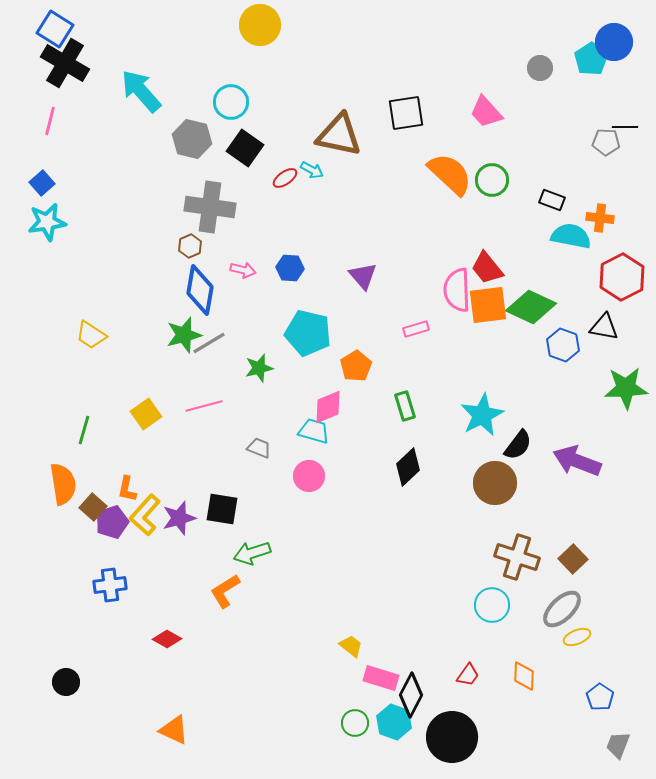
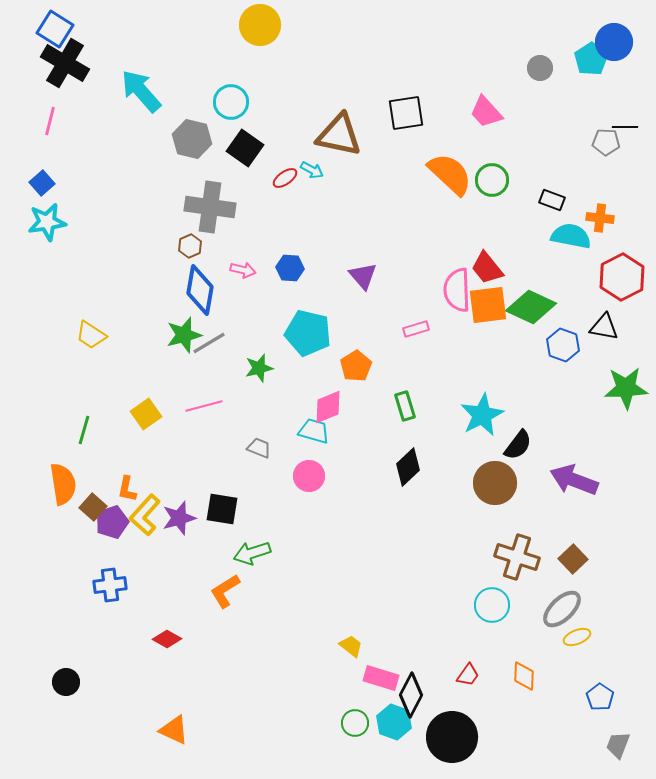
purple arrow at (577, 461): moved 3 px left, 19 px down
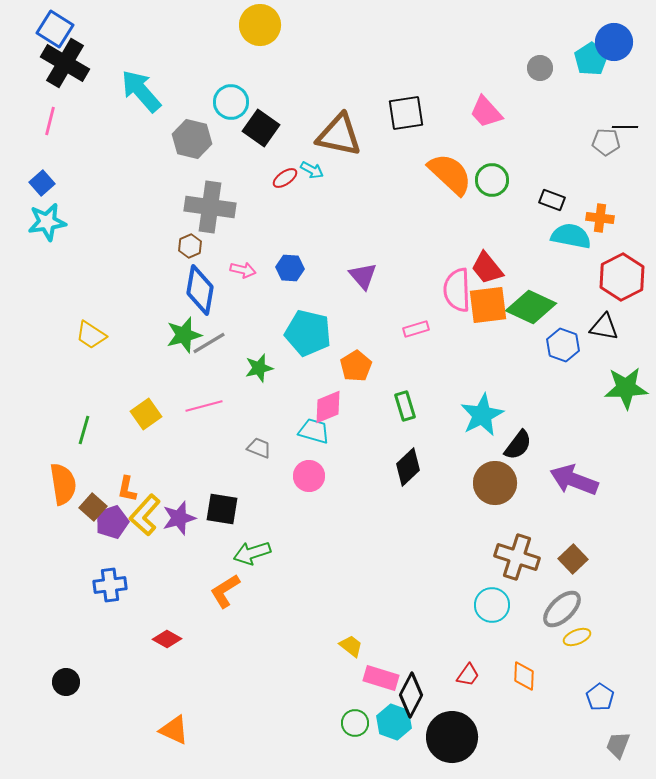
black square at (245, 148): moved 16 px right, 20 px up
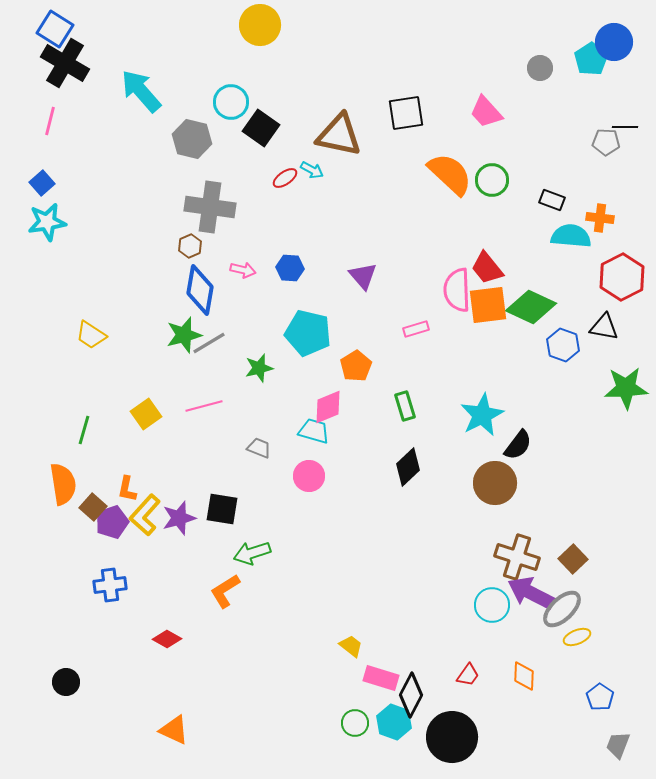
cyan semicircle at (571, 236): rotated 6 degrees counterclockwise
purple arrow at (574, 480): moved 43 px left, 113 px down; rotated 6 degrees clockwise
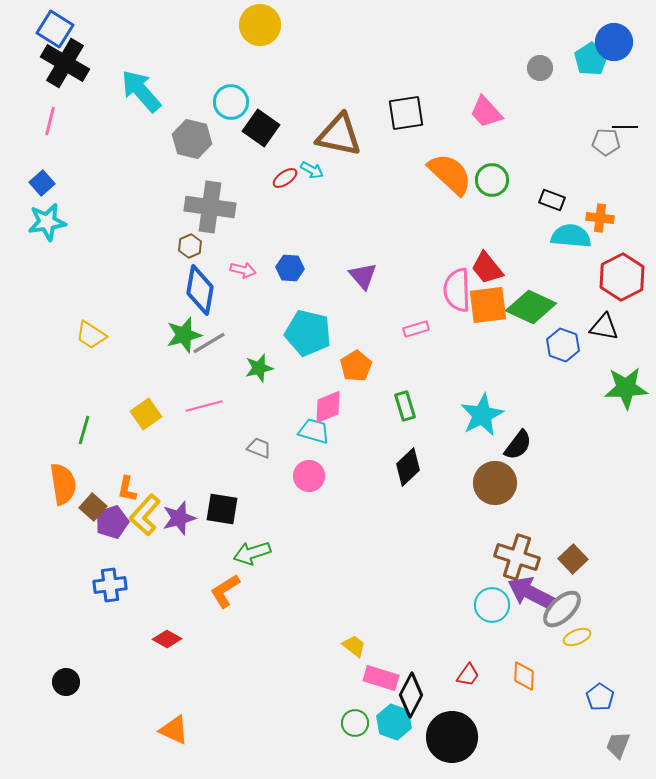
yellow trapezoid at (351, 646): moved 3 px right
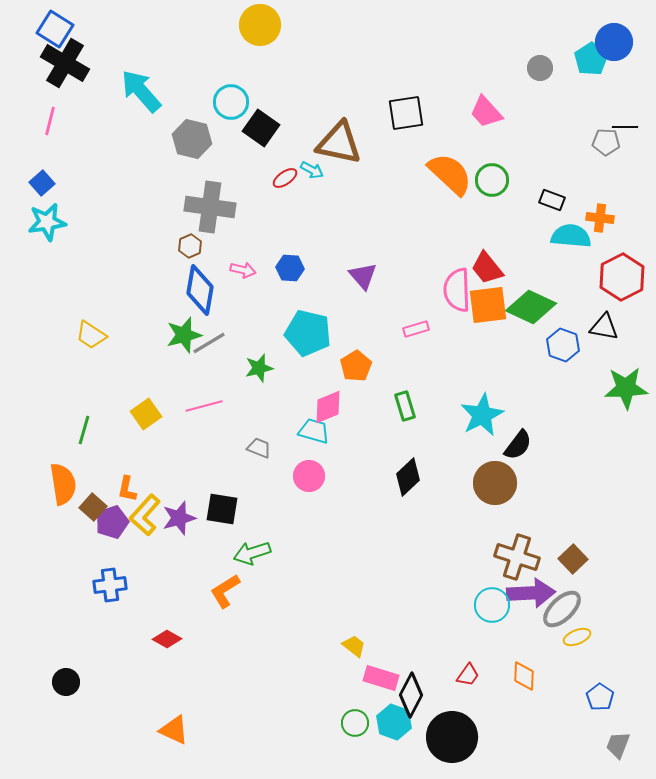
brown triangle at (339, 135): moved 8 px down
black diamond at (408, 467): moved 10 px down
purple arrow at (531, 593): rotated 150 degrees clockwise
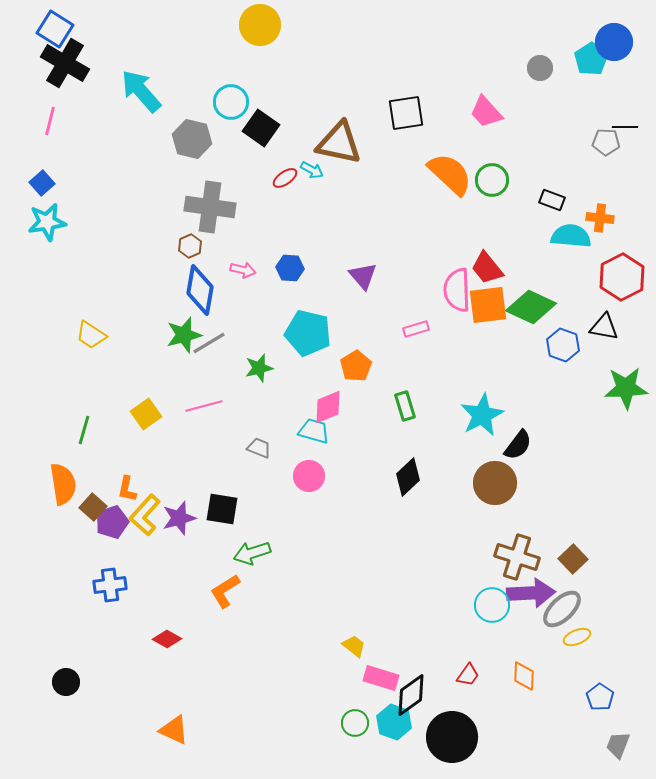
black diamond at (411, 695): rotated 27 degrees clockwise
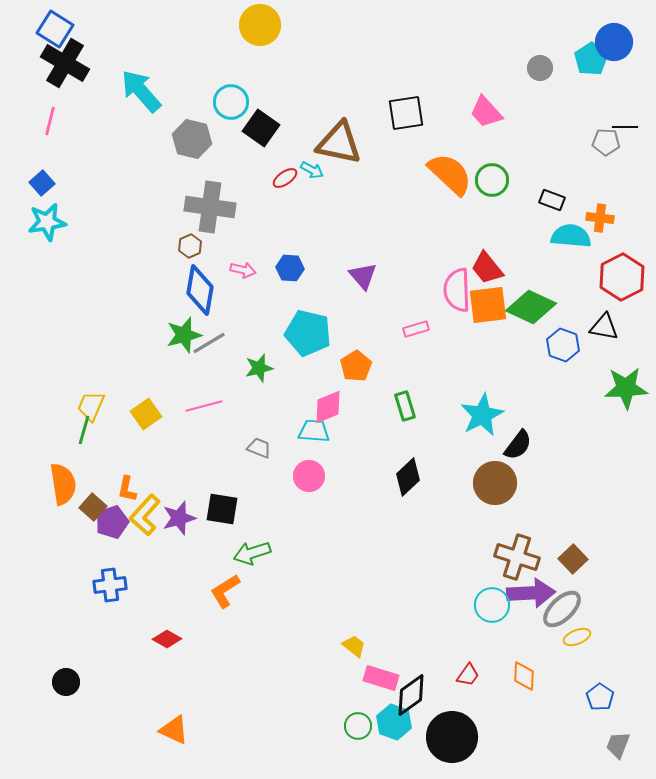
yellow trapezoid at (91, 335): moved 71 px down; rotated 80 degrees clockwise
cyan trapezoid at (314, 431): rotated 12 degrees counterclockwise
green circle at (355, 723): moved 3 px right, 3 px down
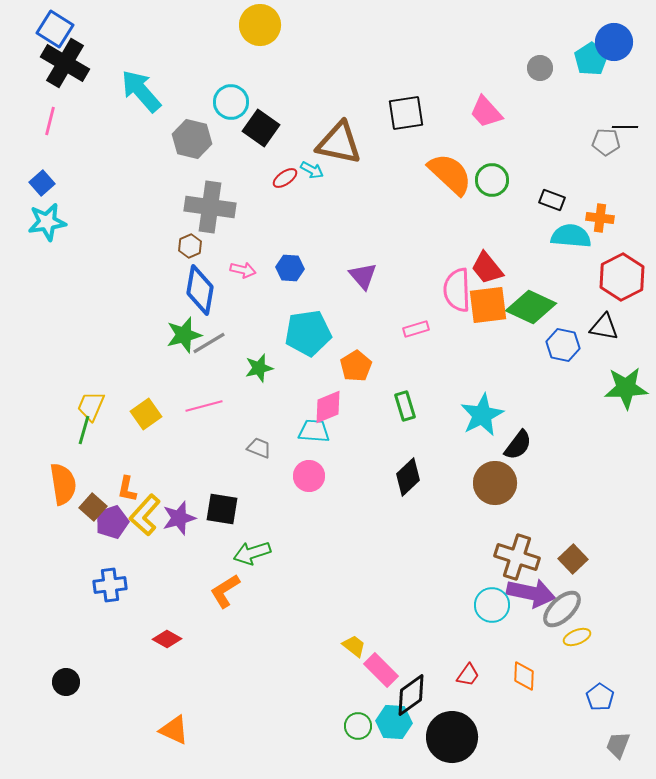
cyan pentagon at (308, 333): rotated 21 degrees counterclockwise
blue hexagon at (563, 345): rotated 8 degrees counterclockwise
purple arrow at (531, 593): rotated 15 degrees clockwise
pink rectangle at (381, 678): moved 8 px up; rotated 28 degrees clockwise
cyan hexagon at (394, 722): rotated 16 degrees counterclockwise
